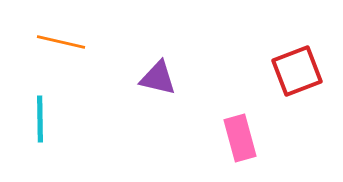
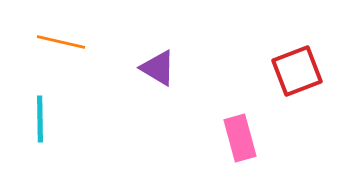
purple triangle: moved 10 px up; rotated 18 degrees clockwise
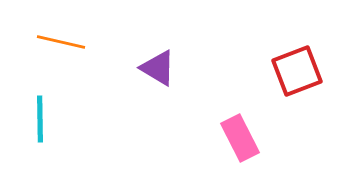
pink rectangle: rotated 12 degrees counterclockwise
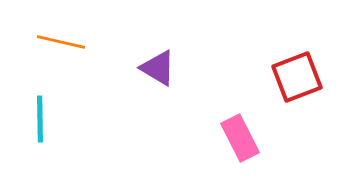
red square: moved 6 px down
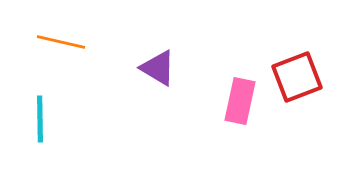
pink rectangle: moved 37 px up; rotated 39 degrees clockwise
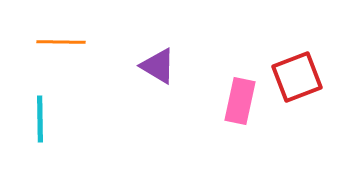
orange line: rotated 12 degrees counterclockwise
purple triangle: moved 2 px up
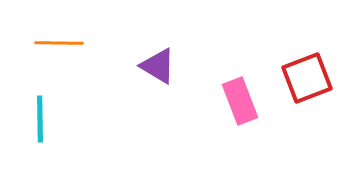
orange line: moved 2 px left, 1 px down
red square: moved 10 px right, 1 px down
pink rectangle: rotated 33 degrees counterclockwise
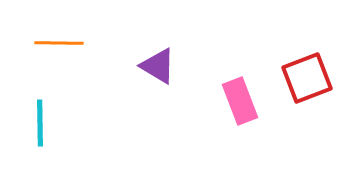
cyan line: moved 4 px down
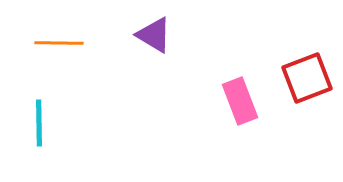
purple triangle: moved 4 px left, 31 px up
cyan line: moved 1 px left
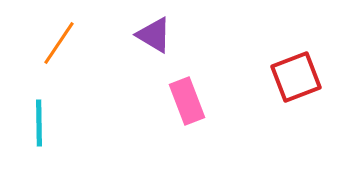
orange line: rotated 57 degrees counterclockwise
red square: moved 11 px left, 1 px up
pink rectangle: moved 53 px left
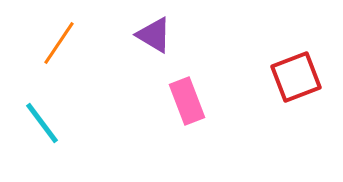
cyan line: moved 3 px right; rotated 36 degrees counterclockwise
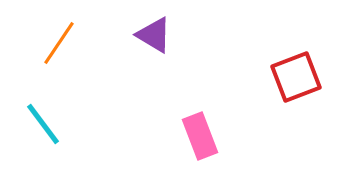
pink rectangle: moved 13 px right, 35 px down
cyan line: moved 1 px right, 1 px down
